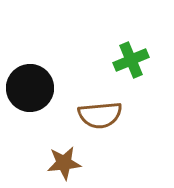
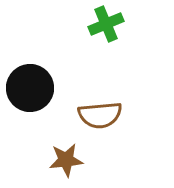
green cross: moved 25 px left, 36 px up
brown star: moved 2 px right, 3 px up
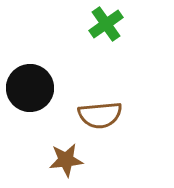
green cross: rotated 12 degrees counterclockwise
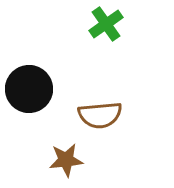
black circle: moved 1 px left, 1 px down
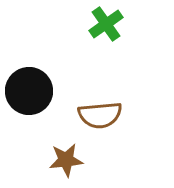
black circle: moved 2 px down
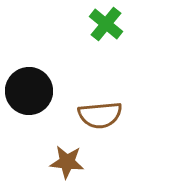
green cross: rotated 16 degrees counterclockwise
brown star: moved 1 px right, 2 px down; rotated 12 degrees clockwise
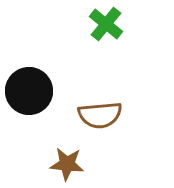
brown star: moved 2 px down
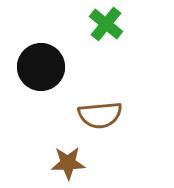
black circle: moved 12 px right, 24 px up
brown star: moved 1 px right, 1 px up; rotated 8 degrees counterclockwise
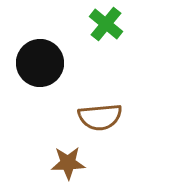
black circle: moved 1 px left, 4 px up
brown semicircle: moved 2 px down
